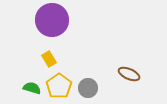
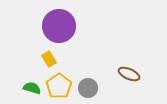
purple circle: moved 7 px right, 6 px down
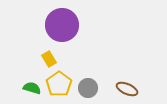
purple circle: moved 3 px right, 1 px up
brown ellipse: moved 2 px left, 15 px down
yellow pentagon: moved 2 px up
